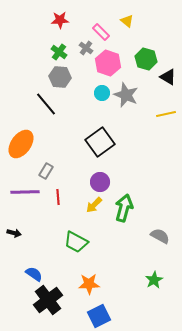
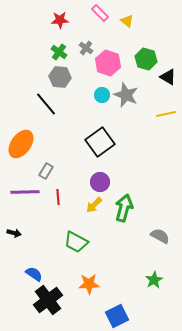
pink rectangle: moved 1 px left, 19 px up
cyan circle: moved 2 px down
blue square: moved 18 px right
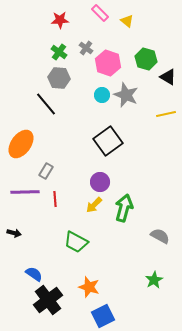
gray hexagon: moved 1 px left, 1 px down
black square: moved 8 px right, 1 px up
red line: moved 3 px left, 2 px down
orange star: moved 3 px down; rotated 20 degrees clockwise
blue square: moved 14 px left
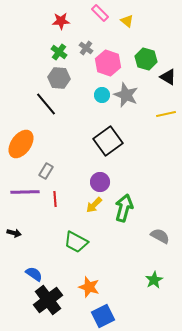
red star: moved 1 px right, 1 px down
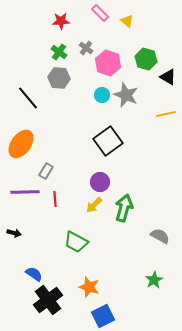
black line: moved 18 px left, 6 px up
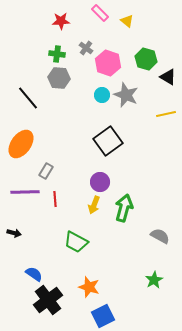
green cross: moved 2 px left, 2 px down; rotated 28 degrees counterclockwise
yellow arrow: rotated 24 degrees counterclockwise
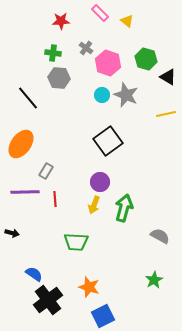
green cross: moved 4 px left, 1 px up
black arrow: moved 2 px left
green trapezoid: rotated 25 degrees counterclockwise
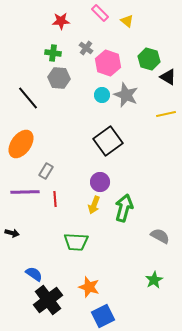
green hexagon: moved 3 px right
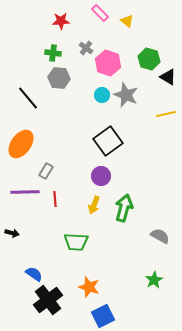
purple circle: moved 1 px right, 6 px up
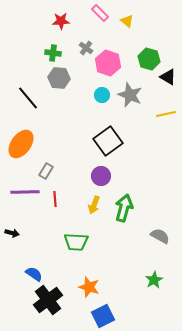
gray star: moved 4 px right
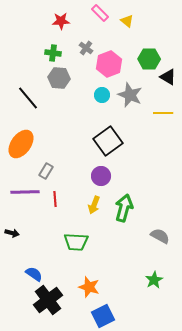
green hexagon: rotated 15 degrees counterclockwise
pink hexagon: moved 1 px right, 1 px down; rotated 20 degrees clockwise
yellow line: moved 3 px left, 1 px up; rotated 12 degrees clockwise
